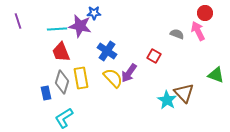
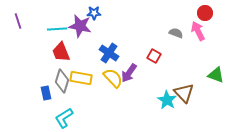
gray semicircle: moved 1 px left, 1 px up
blue cross: moved 2 px right, 2 px down
yellow rectangle: rotated 70 degrees counterclockwise
gray diamond: moved 1 px up
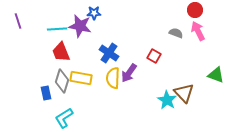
red circle: moved 10 px left, 3 px up
yellow semicircle: rotated 135 degrees counterclockwise
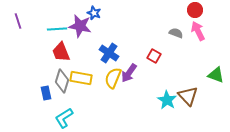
blue star: rotated 24 degrees clockwise
yellow semicircle: rotated 20 degrees clockwise
brown triangle: moved 4 px right, 3 px down
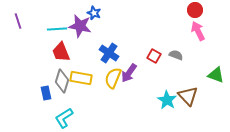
gray semicircle: moved 22 px down
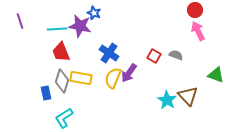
purple line: moved 2 px right
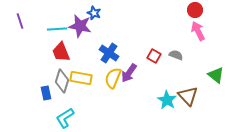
green triangle: rotated 18 degrees clockwise
cyan L-shape: moved 1 px right
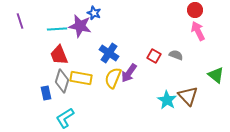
red trapezoid: moved 2 px left, 3 px down
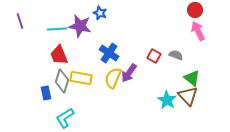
blue star: moved 6 px right
green triangle: moved 24 px left, 3 px down
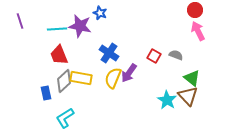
gray diamond: moved 2 px right; rotated 30 degrees clockwise
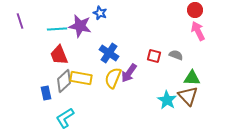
red square: rotated 16 degrees counterclockwise
green triangle: rotated 36 degrees counterclockwise
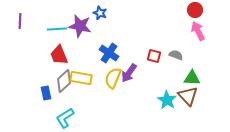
purple line: rotated 21 degrees clockwise
